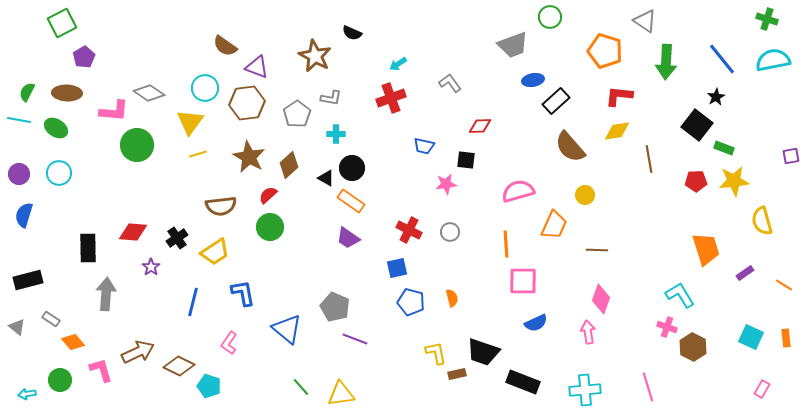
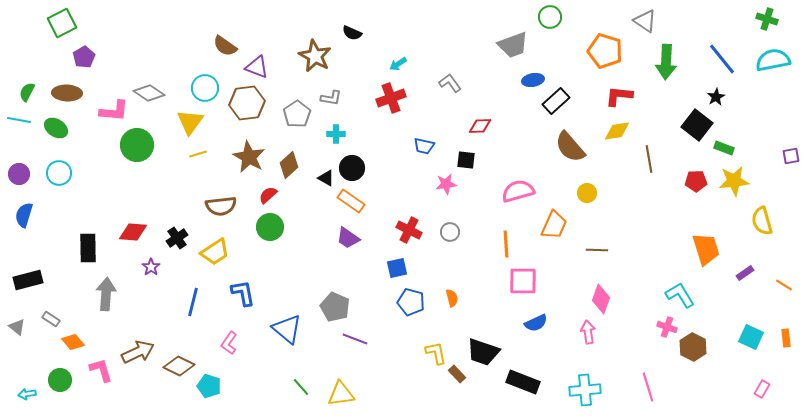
yellow circle at (585, 195): moved 2 px right, 2 px up
brown rectangle at (457, 374): rotated 60 degrees clockwise
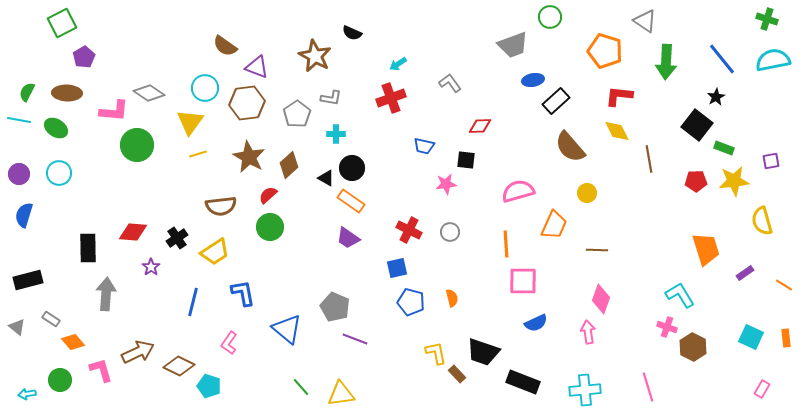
yellow diamond at (617, 131): rotated 72 degrees clockwise
purple square at (791, 156): moved 20 px left, 5 px down
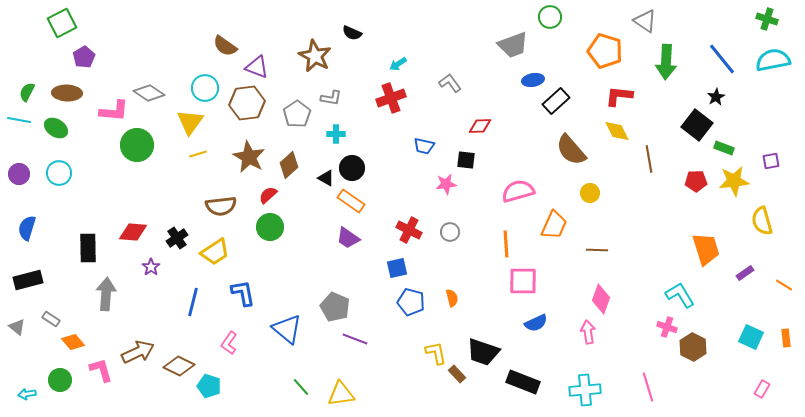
brown semicircle at (570, 147): moved 1 px right, 3 px down
yellow circle at (587, 193): moved 3 px right
blue semicircle at (24, 215): moved 3 px right, 13 px down
